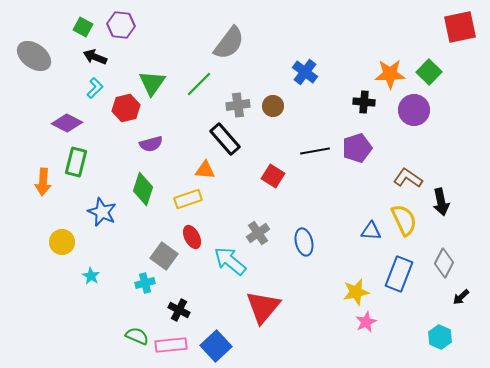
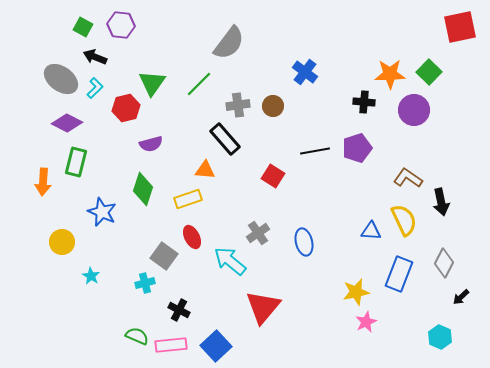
gray ellipse at (34, 56): moved 27 px right, 23 px down
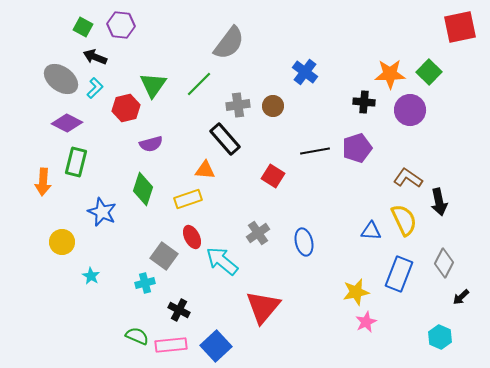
green triangle at (152, 83): moved 1 px right, 2 px down
purple circle at (414, 110): moved 4 px left
black arrow at (441, 202): moved 2 px left
cyan arrow at (230, 261): moved 8 px left
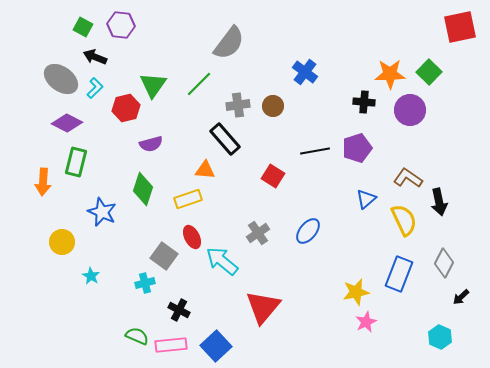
blue triangle at (371, 231): moved 5 px left, 32 px up; rotated 45 degrees counterclockwise
blue ellipse at (304, 242): moved 4 px right, 11 px up; rotated 52 degrees clockwise
